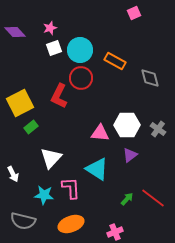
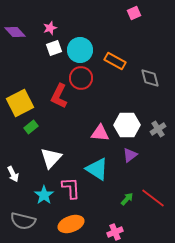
gray cross: rotated 21 degrees clockwise
cyan star: rotated 30 degrees clockwise
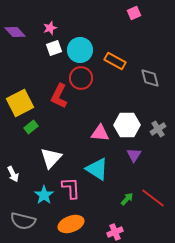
purple triangle: moved 4 px right; rotated 21 degrees counterclockwise
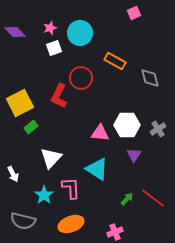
cyan circle: moved 17 px up
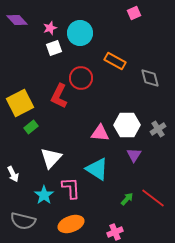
purple diamond: moved 2 px right, 12 px up
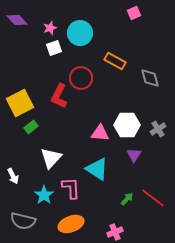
white arrow: moved 2 px down
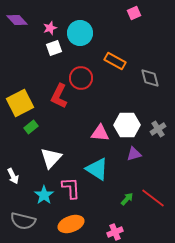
purple triangle: moved 1 px up; rotated 42 degrees clockwise
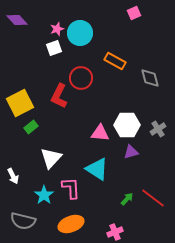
pink star: moved 7 px right, 1 px down
purple triangle: moved 3 px left, 2 px up
